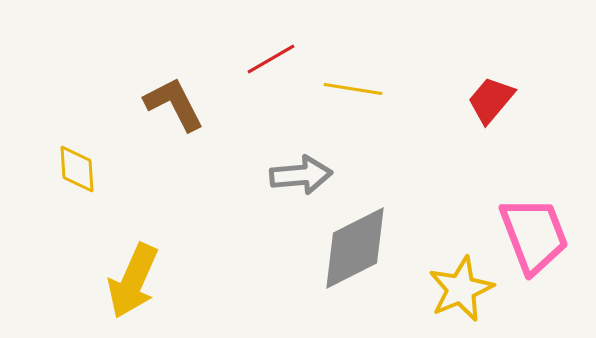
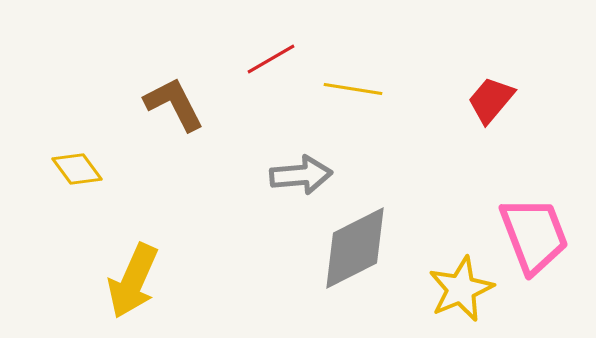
yellow diamond: rotated 33 degrees counterclockwise
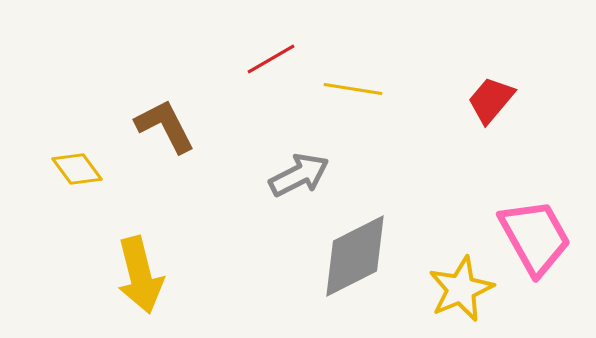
brown L-shape: moved 9 px left, 22 px down
gray arrow: moved 2 px left; rotated 22 degrees counterclockwise
pink trapezoid: moved 1 px right, 2 px down; rotated 8 degrees counterclockwise
gray diamond: moved 8 px down
yellow arrow: moved 7 px right, 6 px up; rotated 38 degrees counterclockwise
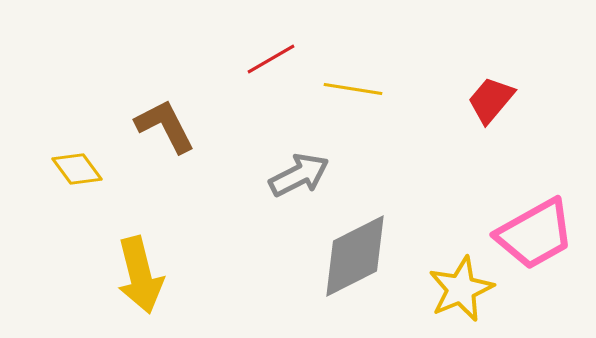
pink trapezoid: moved 3 px up; rotated 90 degrees clockwise
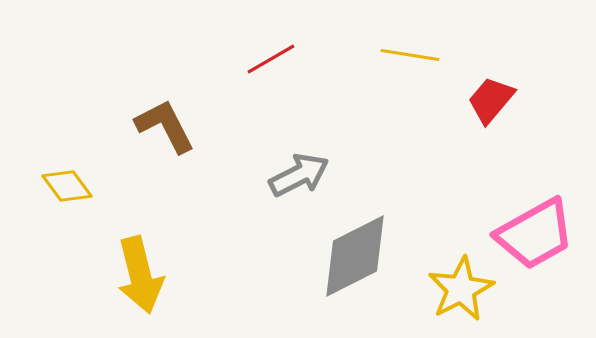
yellow line: moved 57 px right, 34 px up
yellow diamond: moved 10 px left, 17 px down
yellow star: rotated 4 degrees counterclockwise
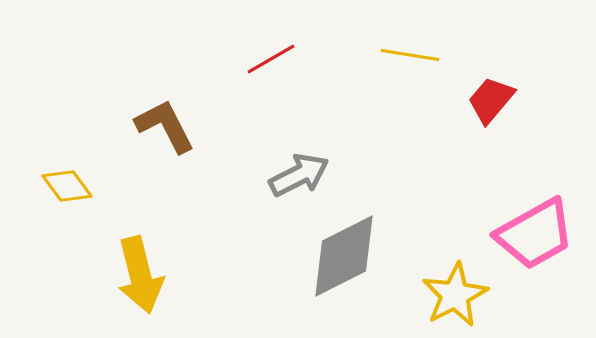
gray diamond: moved 11 px left
yellow star: moved 6 px left, 6 px down
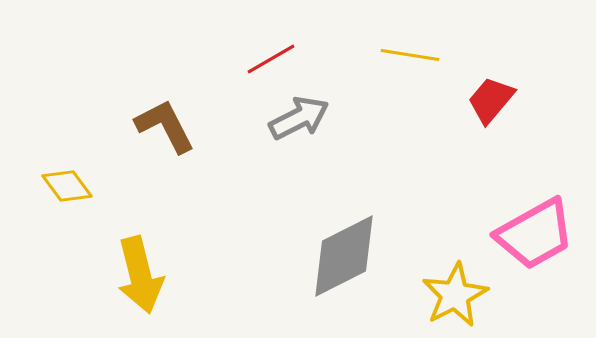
gray arrow: moved 57 px up
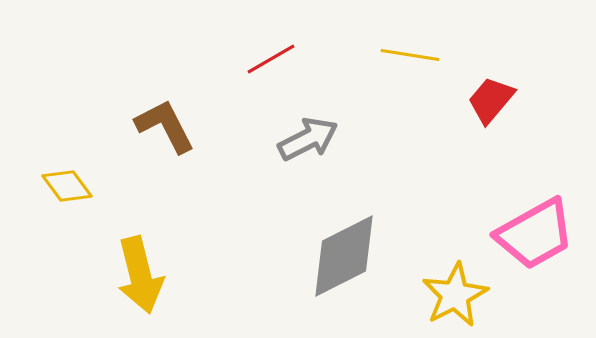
gray arrow: moved 9 px right, 21 px down
